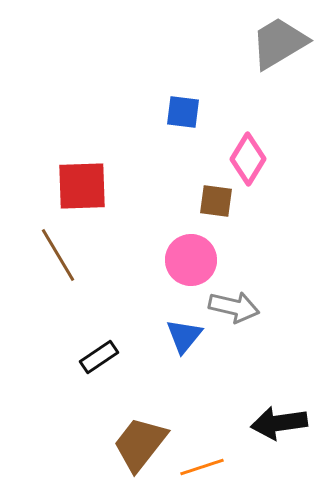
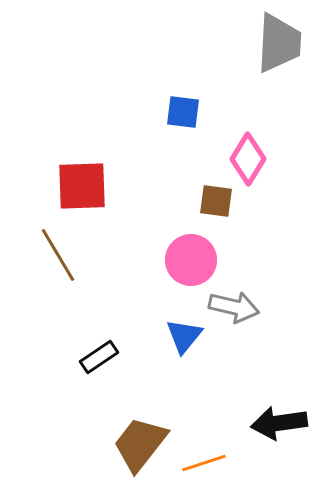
gray trapezoid: rotated 124 degrees clockwise
orange line: moved 2 px right, 4 px up
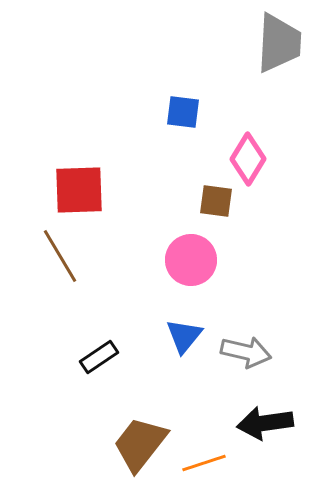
red square: moved 3 px left, 4 px down
brown line: moved 2 px right, 1 px down
gray arrow: moved 12 px right, 45 px down
black arrow: moved 14 px left
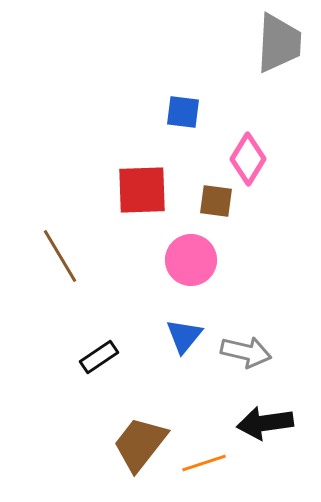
red square: moved 63 px right
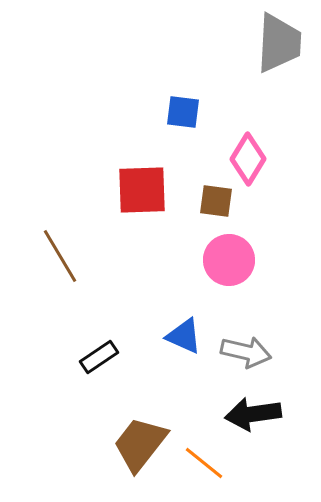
pink circle: moved 38 px right
blue triangle: rotated 45 degrees counterclockwise
black arrow: moved 12 px left, 9 px up
orange line: rotated 57 degrees clockwise
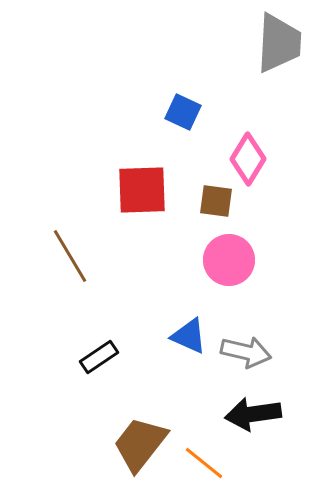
blue square: rotated 18 degrees clockwise
brown line: moved 10 px right
blue triangle: moved 5 px right
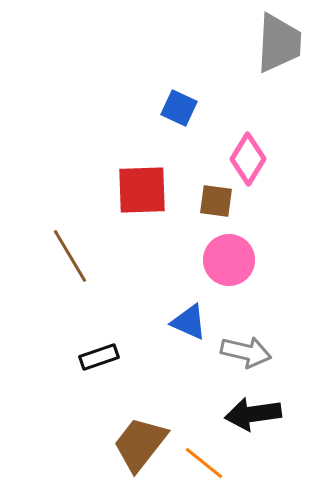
blue square: moved 4 px left, 4 px up
blue triangle: moved 14 px up
black rectangle: rotated 15 degrees clockwise
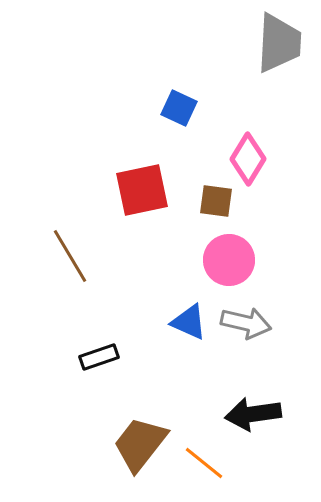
red square: rotated 10 degrees counterclockwise
gray arrow: moved 29 px up
